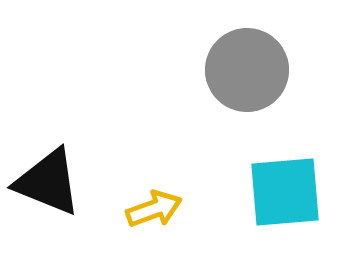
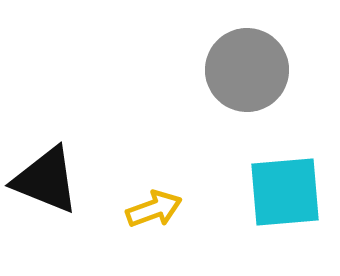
black triangle: moved 2 px left, 2 px up
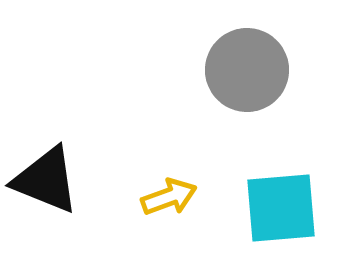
cyan square: moved 4 px left, 16 px down
yellow arrow: moved 15 px right, 12 px up
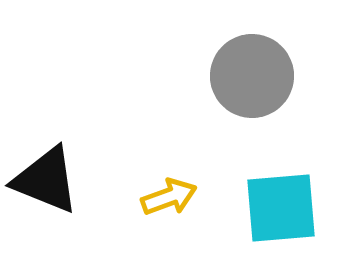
gray circle: moved 5 px right, 6 px down
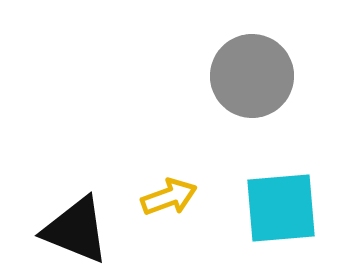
black triangle: moved 30 px right, 50 px down
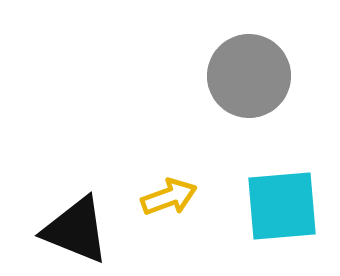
gray circle: moved 3 px left
cyan square: moved 1 px right, 2 px up
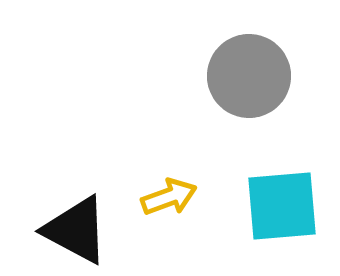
black triangle: rotated 6 degrees clockwise
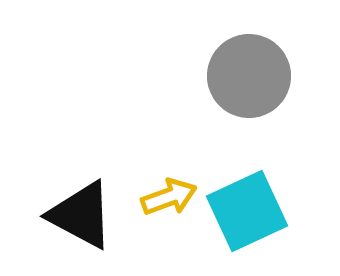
cyan square: moved 35 px left, 5 px down; rotated 20 degrees counterclockwise
black triangle: moved 5 px right, 15 px up
